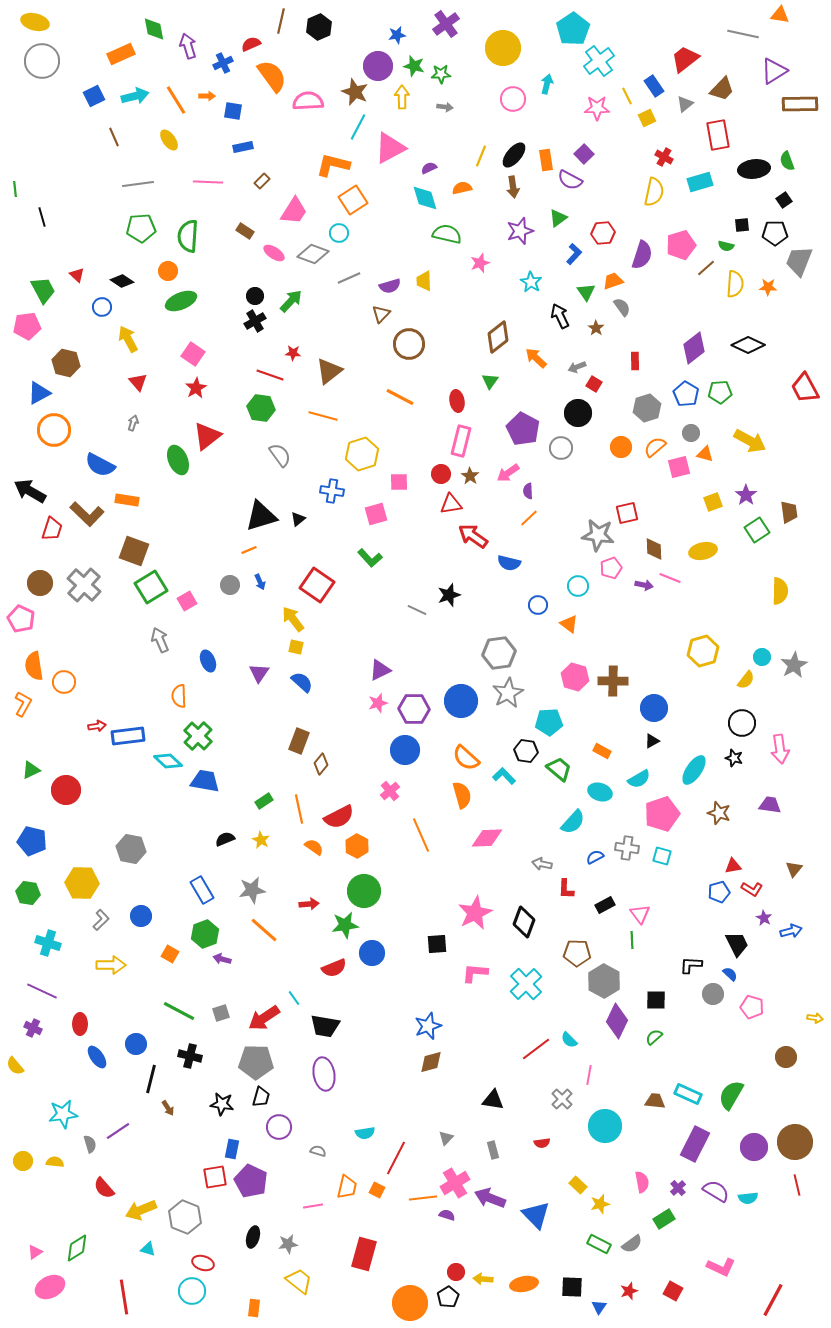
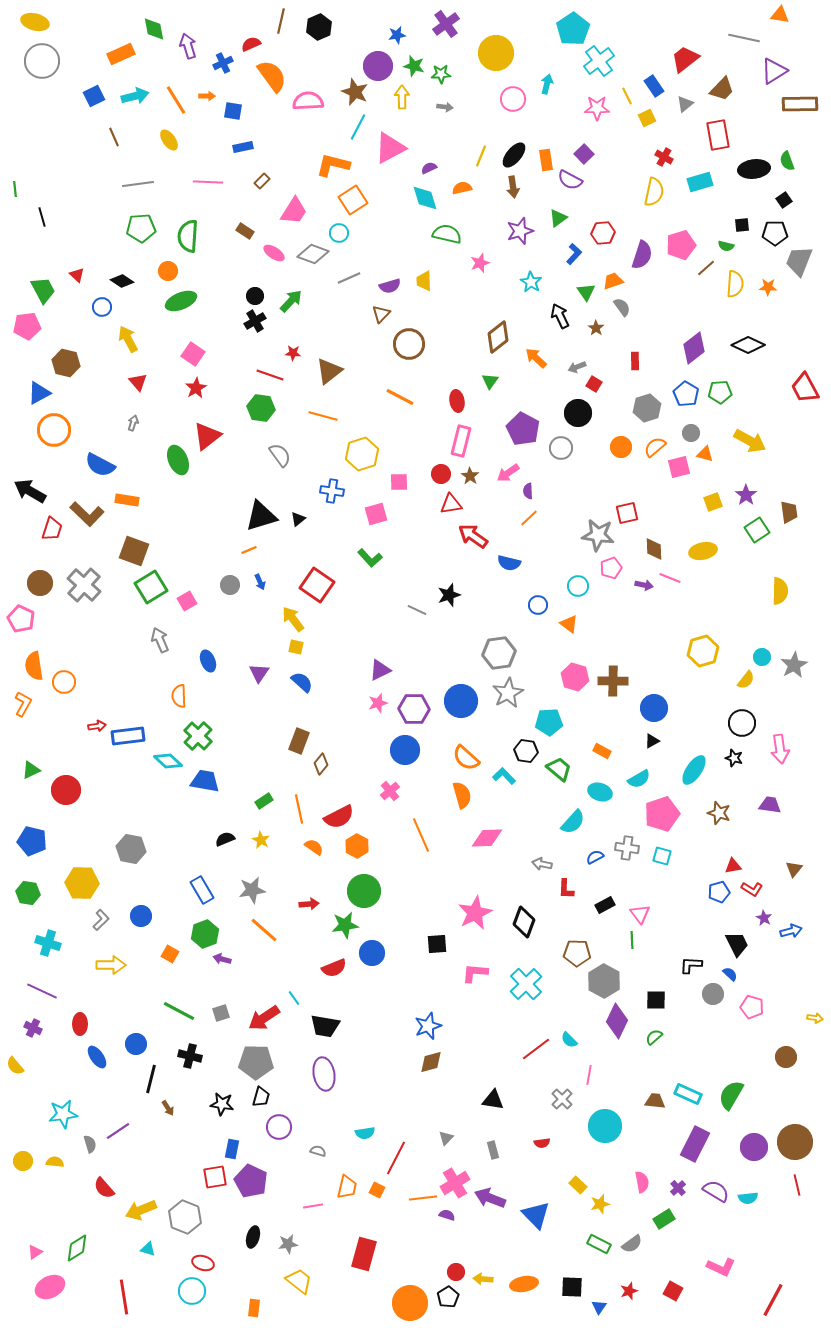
gray line at (743, 34): moved 1 px right, 4 px down
yellow circle at (503, 48): moved 7 px left, 5 px down
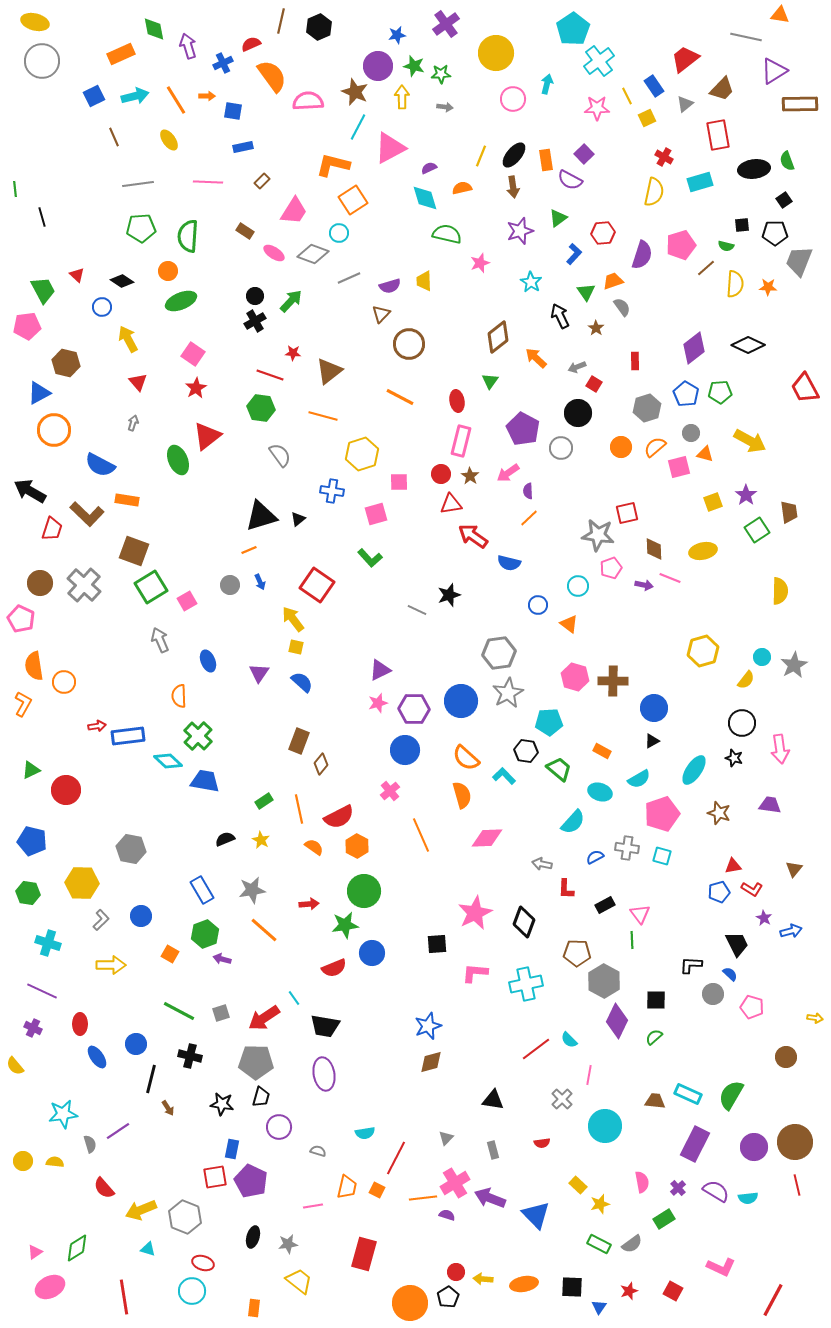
gray line at (744, 38): moved 2 px right, 1 px up
cyan cross at (526, 984): rotated 32 degrees clockwise
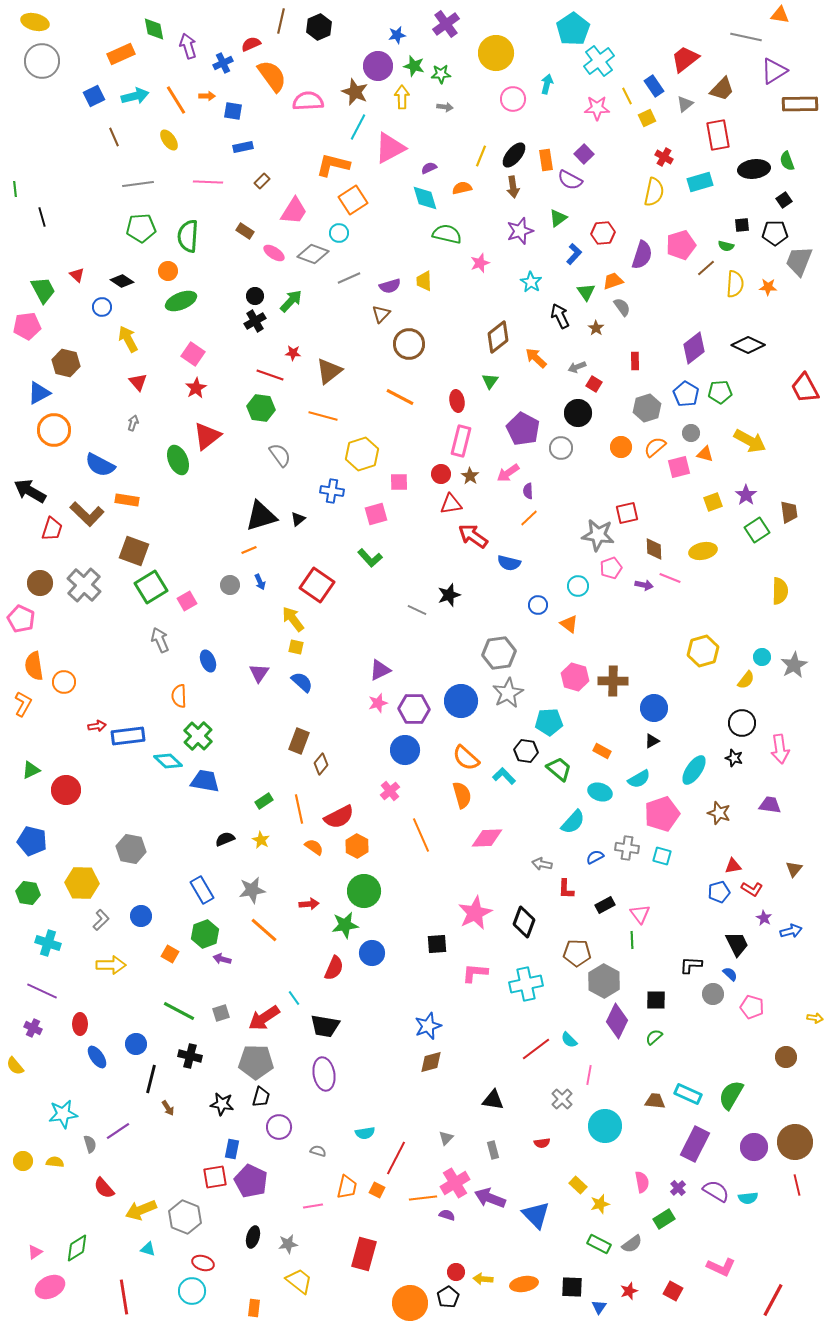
red semicircle at (334, 968): rotated 45 degrees counterclockwise
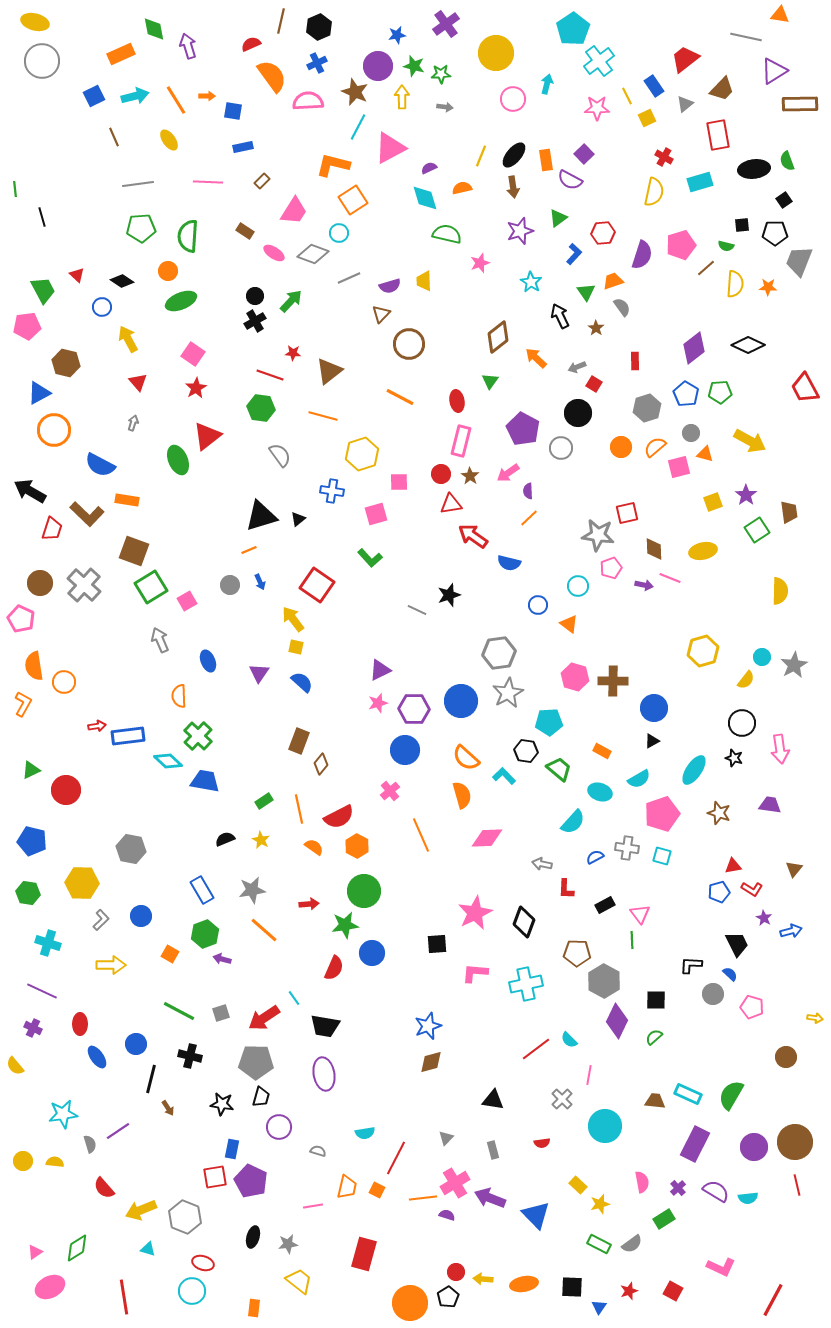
blue cross at (223, 63): moved 94 px right
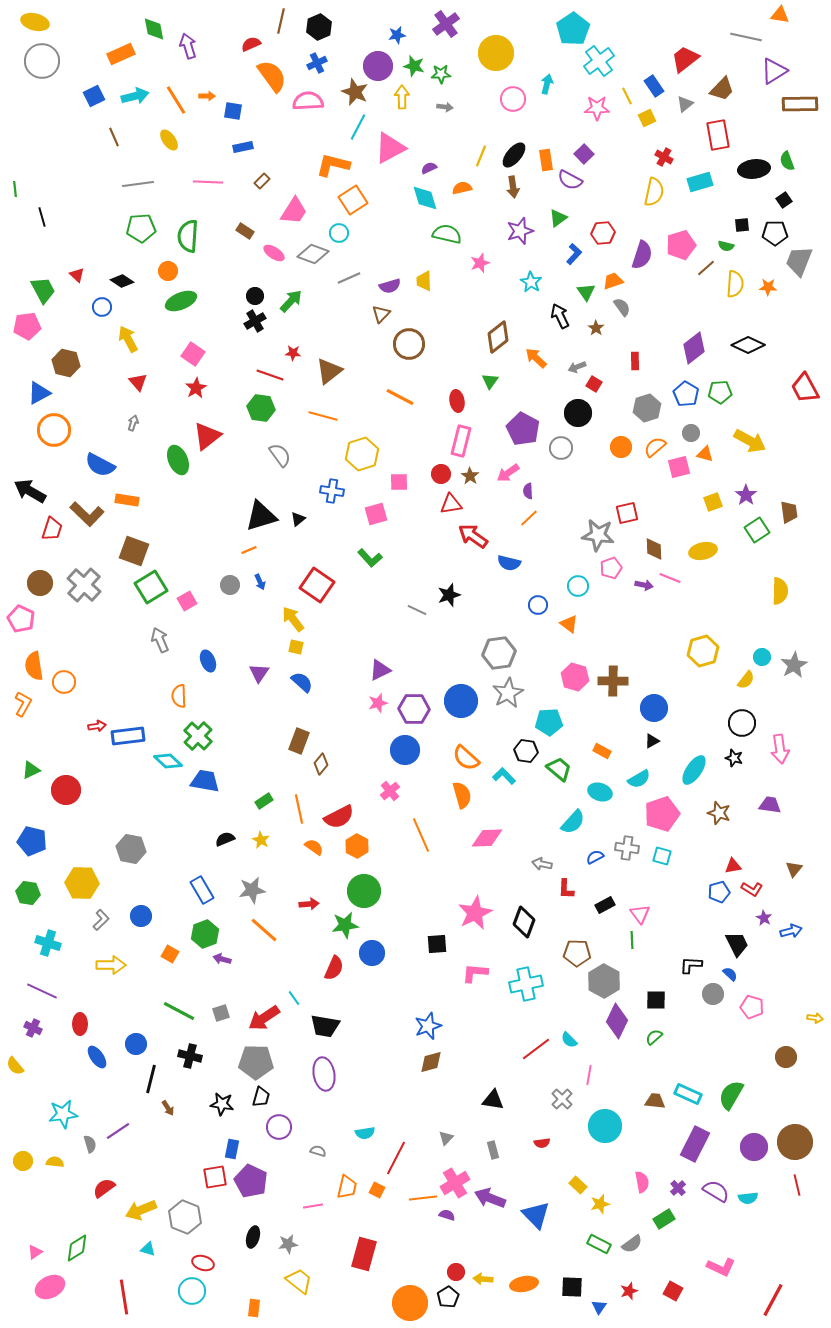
red semicircle at (104, 1188): rotated 95 degrees clockwise
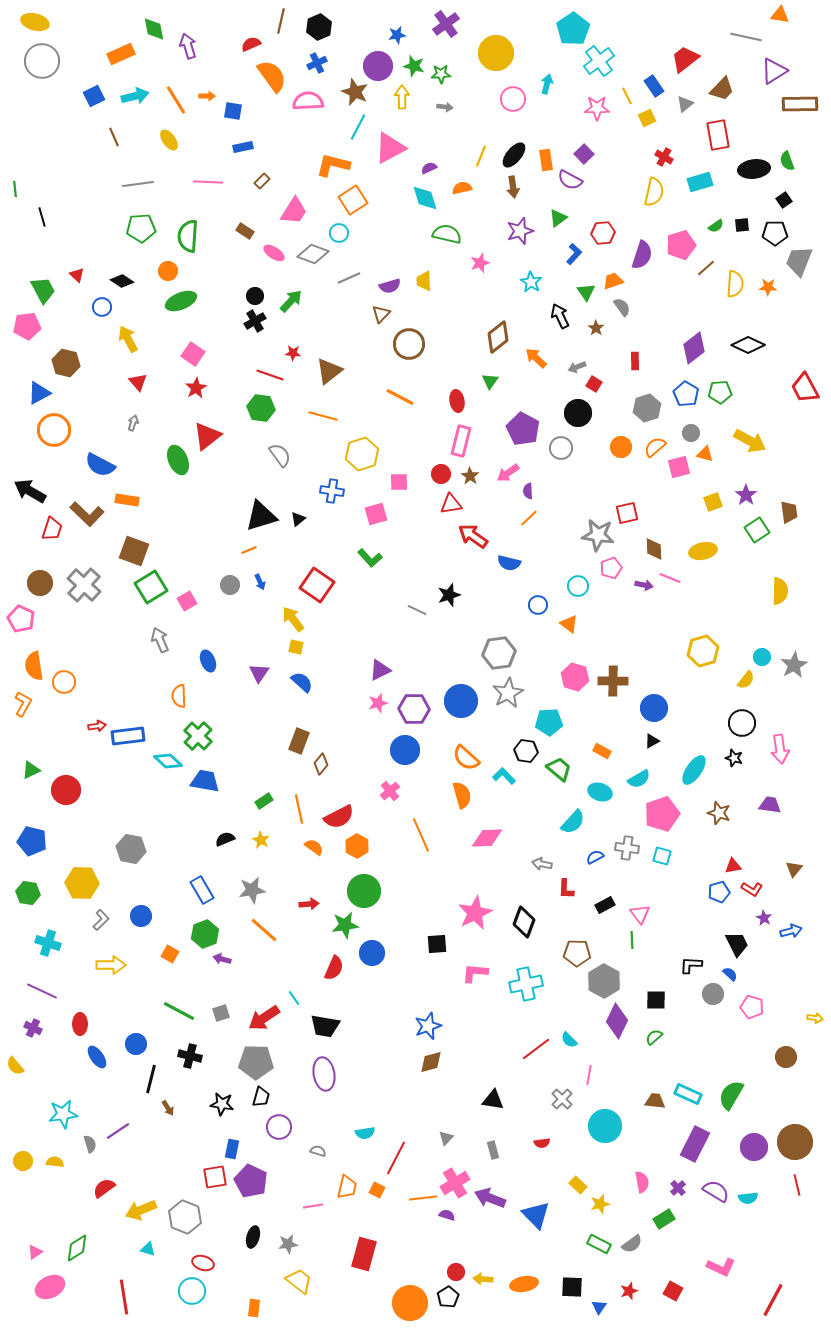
green semicircle at (726, 246): moved 10 px left, 20 px up; rotated 49 degrees counterclockwise
